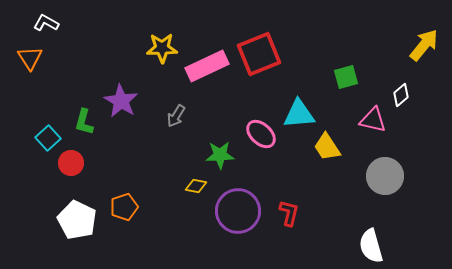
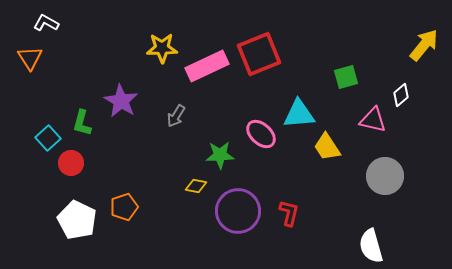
green L-shape: moved 2 px left, 1 px down
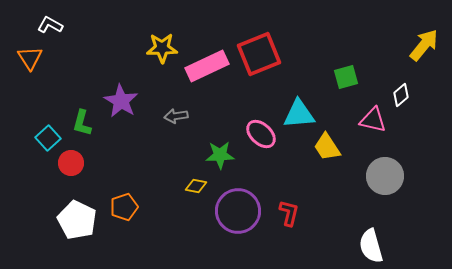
white L-shape: moved 4 px right, 2 px down
gray arrow: rotated 50 degrees clockwise
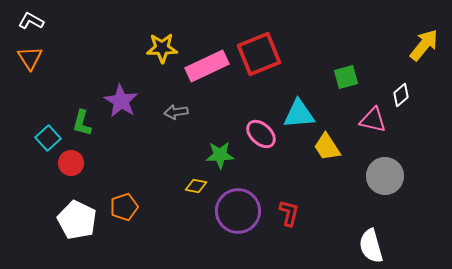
white L-shape: moved 19 px left, 4 px up
gray arrow: moved 4 px up
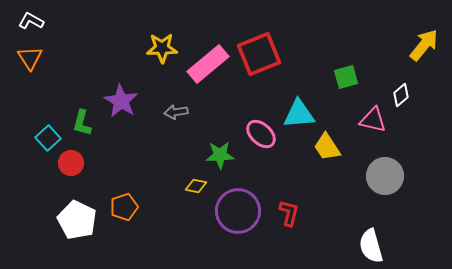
pink rectangle: moved 1 px right, 2 px up; rotated 15 degrees counterclockwise
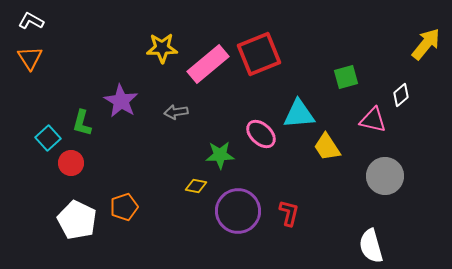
yellow arrow: moved 2 px right, 1 px up
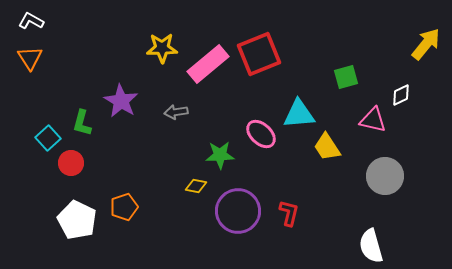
white diamond: rotated 15 degrees clockwise
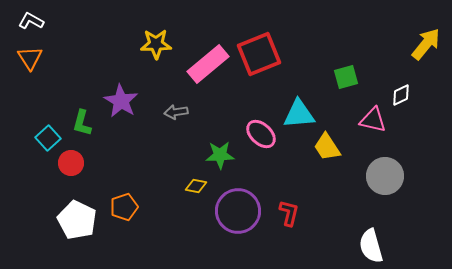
yellow star: moved 6 px left, 4 px up
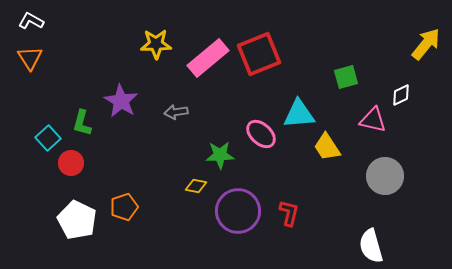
pink rectangle: moved 6 px up
